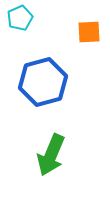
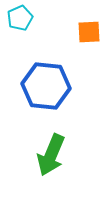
blue hexagon: moved 3 px right, 4 px down; rotated 21 degrees clockwise
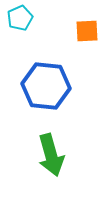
orange square: moved 2 px left, 1 px up
green arrow: rotated 39 degrees counterclockwise
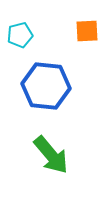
cyan pentagon: moved 17 px down; rotated 10 degrees clockwise
green arrow: rotated 24 degrees counterclockwise
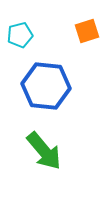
orange square: rotated 15 degrees counterclockwise
green arrow: moved 7 px left, 4 px up
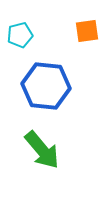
orange square: rotated 10 degrees clockwise
green arrow: moved 2 px left, 1 px up
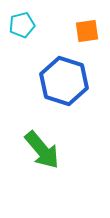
cyan pentagon: moved 2 px right, 10 px up
blue hexagon: moved 18 px right, 5 px up; rotated 12 degrees clockwise
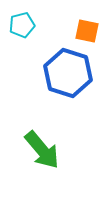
orange square: rotated 20 degrees clockwise
blue hexagon: moved 4 px right, 8 px up
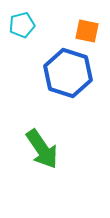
green arrow: moved 1 px up; rotated 6 degrees clockwise
